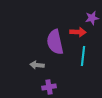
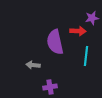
red arrow: moved 1 px up
cyan line: moved 3 px right
gray arrow: moved 4 px left
purple cross: moved 1 px right
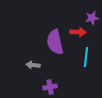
red arrow: moved 1 px down
cyan line: moved 1 px down
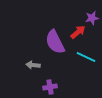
red arrow: rotated 42 degrees counterclockwise
purple semicircle: rotated 15 degrees counterclockwise
cyan line: rotated 72 degrees counterclockwise
